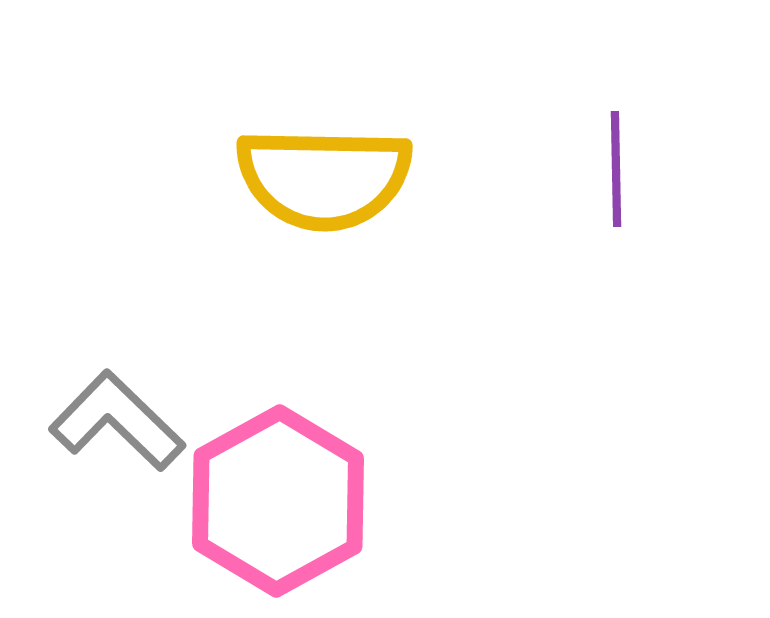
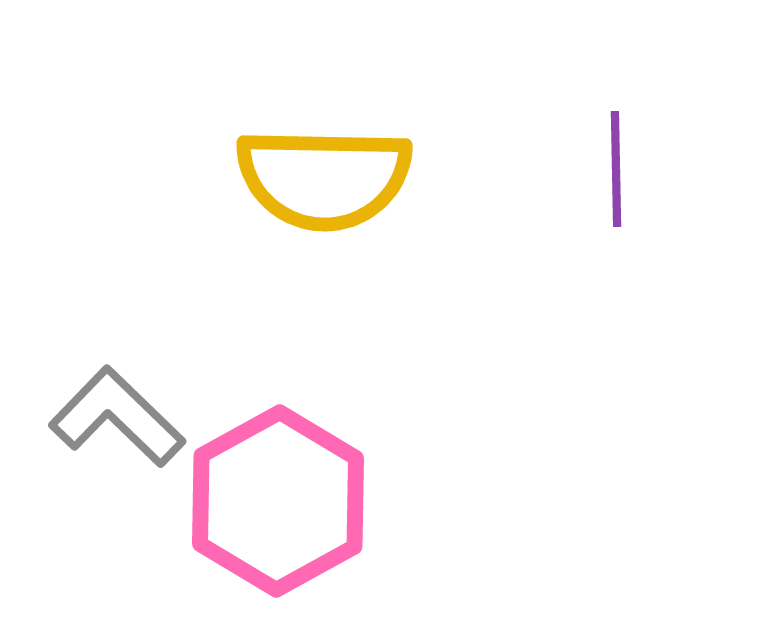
gray L-shape: moved 4 px up
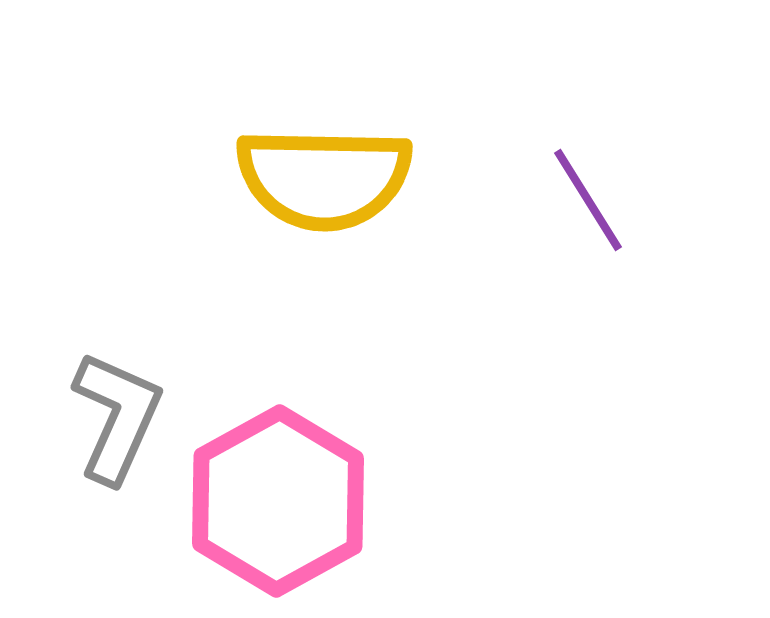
purple line: moved 28 px left, 31 px down; rotated 31 degrees counterclockwise
gray L-shape: rotated 70 degrees clockwise
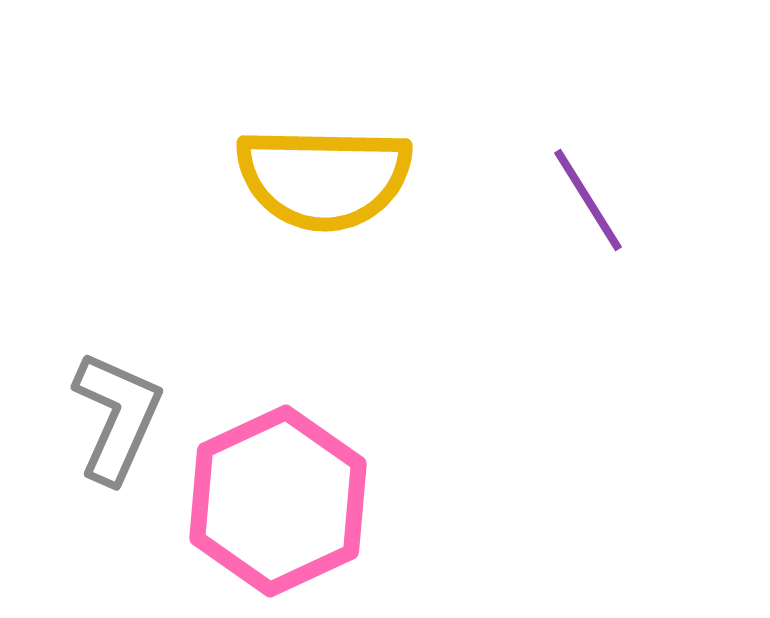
pink hexagon: rotated 4 degrees clockwise
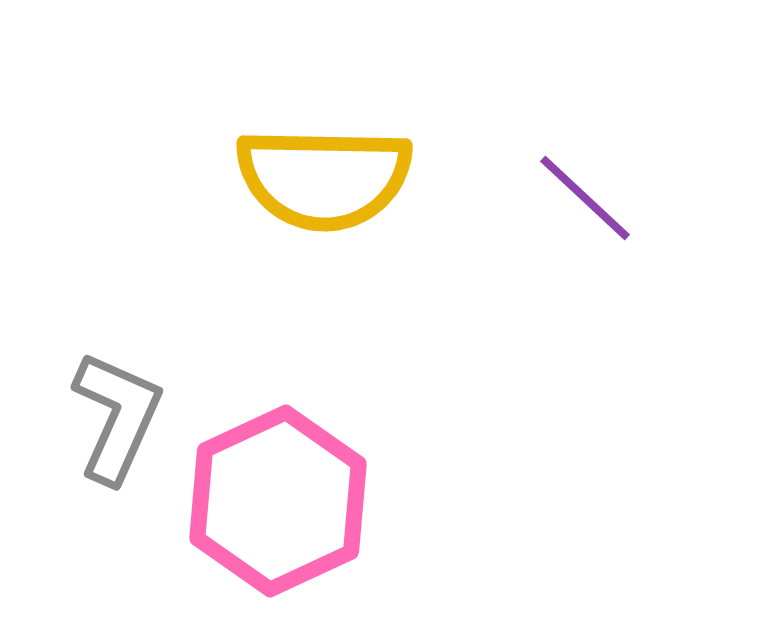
purple line: moved 3 px left, 2 px up; rotated 15 degrees counterclockwise
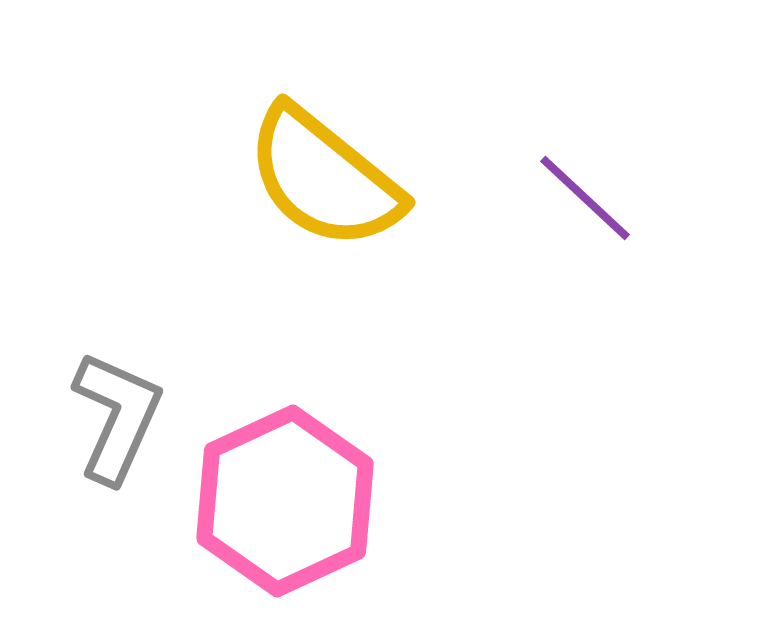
yellow semicircle: rotated 38 degrees clockwise
pink hexagon: moved 7 px right
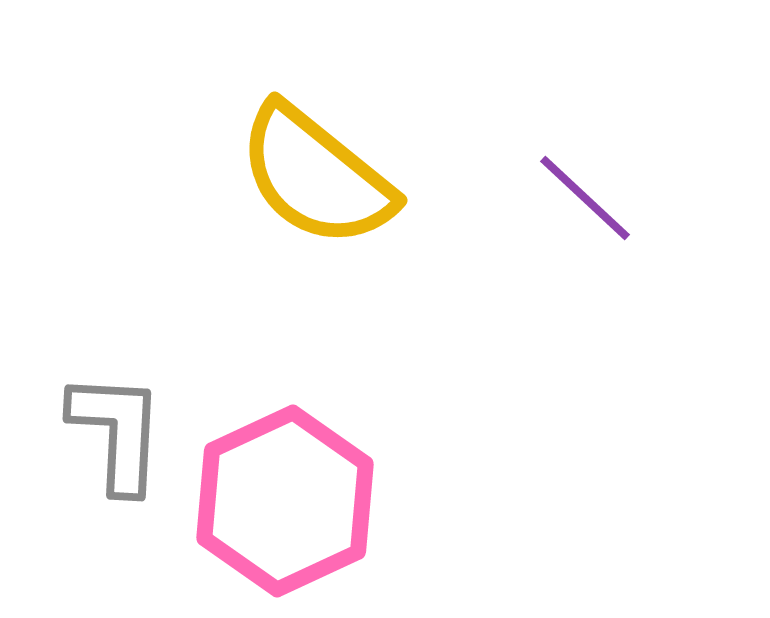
yellow semicircle: moved 8 px left, 2 px up
gray L-shape: moved 15 px down; rotated 21 degrees counterclockwise
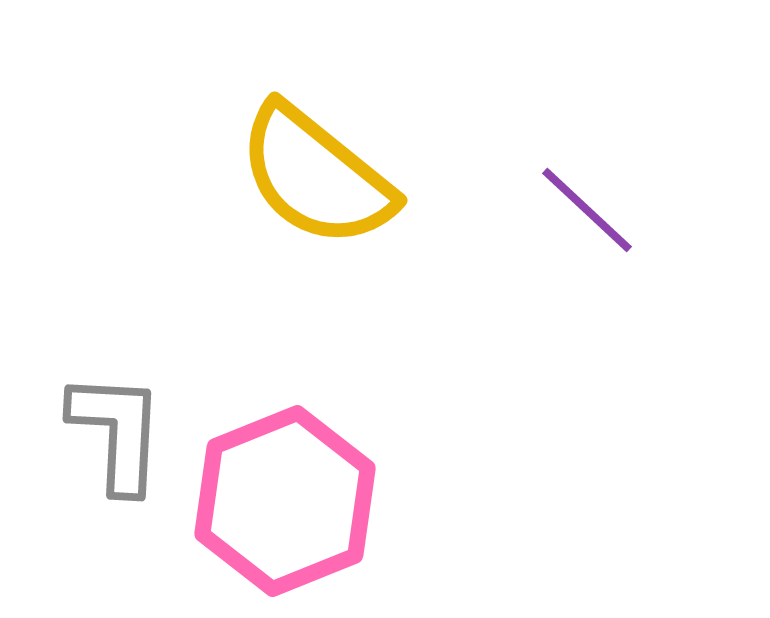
purple line: moved 2 px right, 12 px down
pink hexagon: rotated 3 degrees clockwise
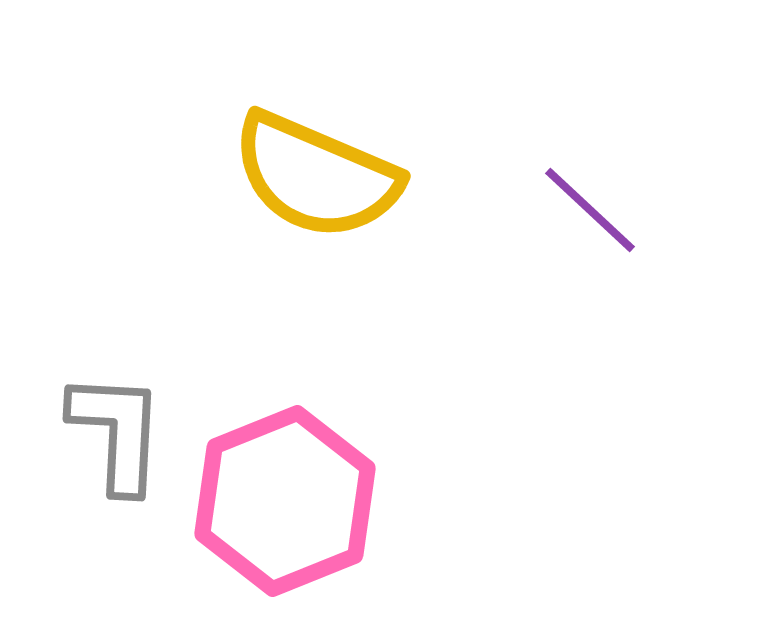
yellow semicircle: rotated 16 degrees counterclockwise
purple line: moved 3 px right
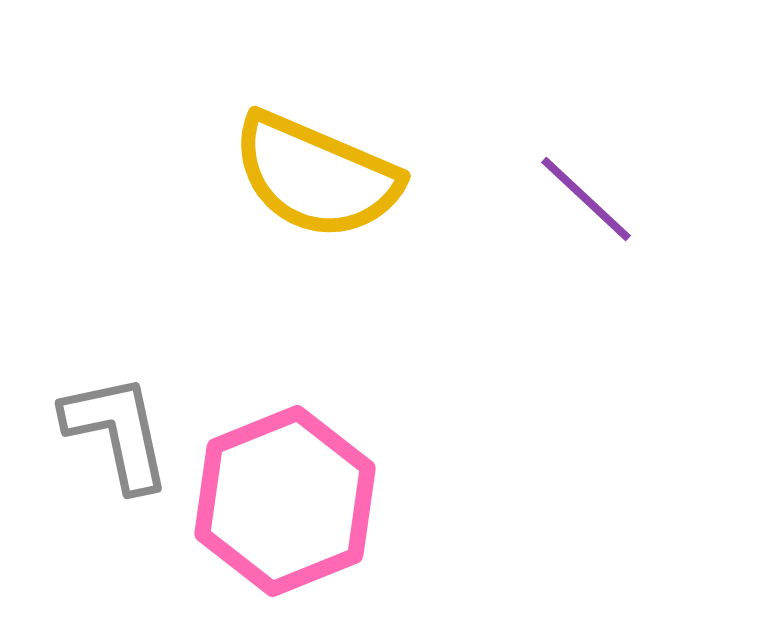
purple line: moved 4 px left, 11 px up
gray L-shape: rotated 15 degrees counterclockwise
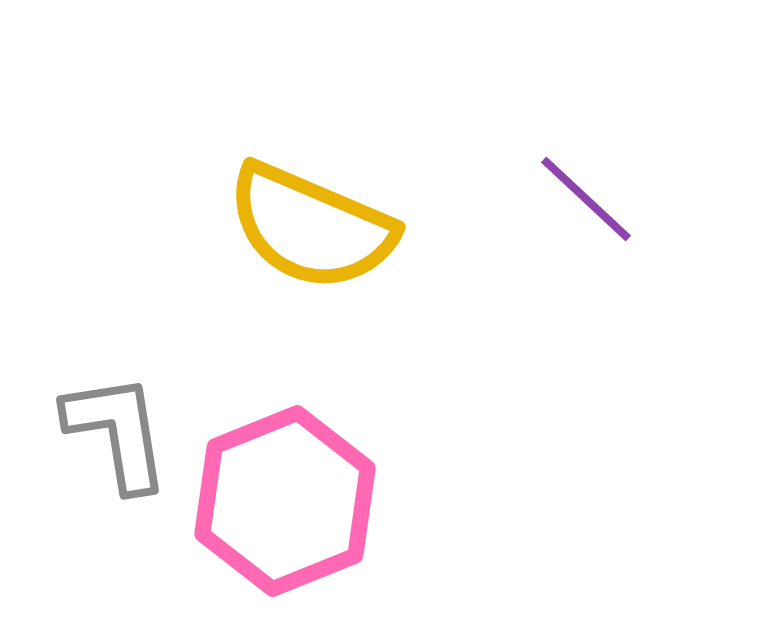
yellow semicircle: moved 5 px left, 51 px down
gray L-shape: rotated 3 degrees clockwise
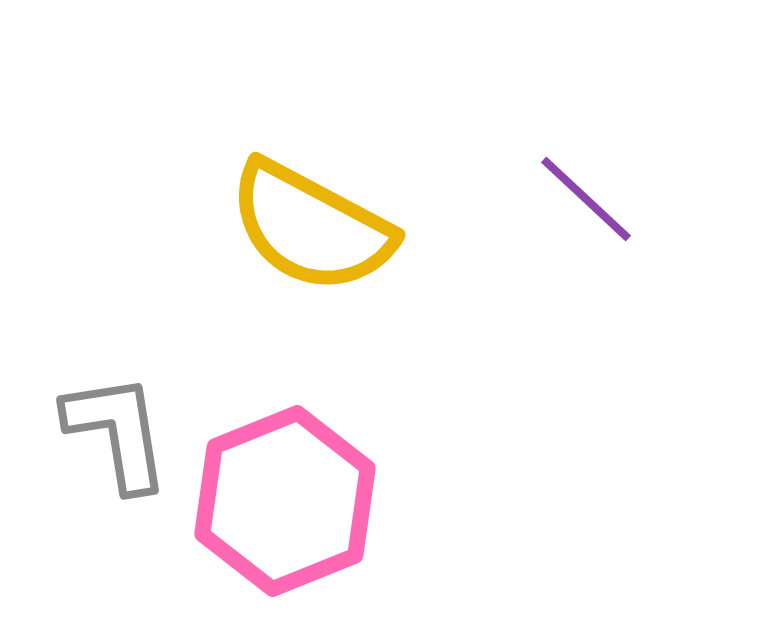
yellow semicircle: rotated 5 degrees clockwise
